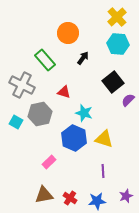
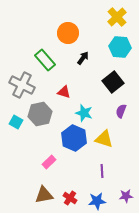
cyan hexagon: moved 2 px right, 3 px down
purple semicircle: moved 7 px left, 11 px down; rotated 24 degrees counterclockwise
purple line: moved 1 px left
purple star: rotated 16 degrees clockwise
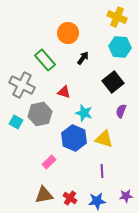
yellow cross: rotated 24 degrees counterclockwise
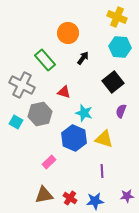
purple star: moved 1 px right
blue star: moved 2 px left
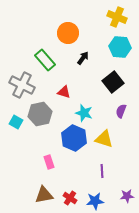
pink rectangle: rotated 64 degrees counterclockwise
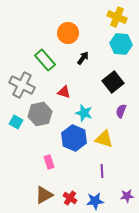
cyan hexagon: moved 1 px right, 3 px up
brown triangle: rotated 18 degrees counterclockwise
